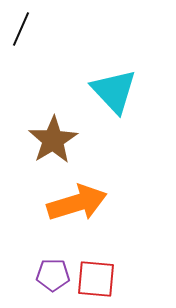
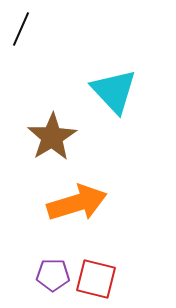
brown star: moved 1 px left, 3 px up
red square: rotated 9 degrees clockwise
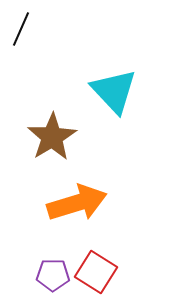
red square: moved 7 px up; rotated 18 degrees clockwise
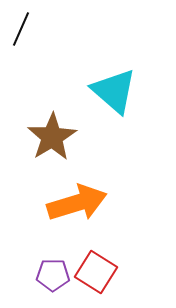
cyan triangle: rotated 6 degrees counterclockwise
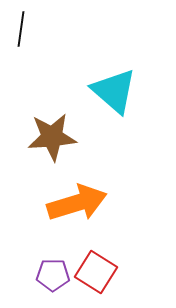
black line: rotated 16 degrees counterclockwise
brown star: rotated 27 degrees clockwise
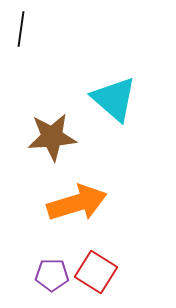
cyan triangle: moved 8 px down
purple pentagon: moved 1 px left
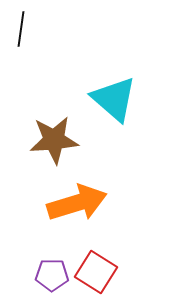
brown star: moved 2 px right, 3 px down
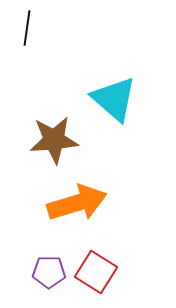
black line: moved 6 px right, 1 px up
purple pentagon: moved 3 px left, 3 px up
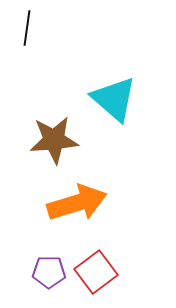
red square: rotated 21 degrees clockwise
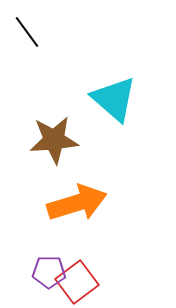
black line: moved 4 px down; rotated 44 degrees counterclockwise
red square: moved 19 px left, 10 px down
